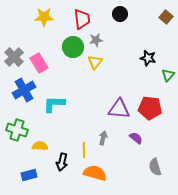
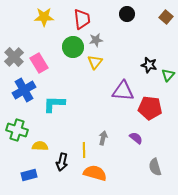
black circle: moved 7 px right
black star: moved 1 px right, 7 px down
purple triangle: moved 4 px right, 18 px up
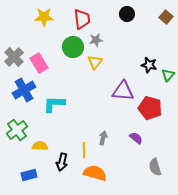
red pentagon: rotated 10 degrees clockwise
green cross: rotated 35 degrees clockwise
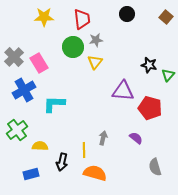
blue rectangle: moved 2 px right, 1 px up
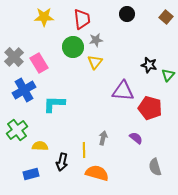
orange semicircle: moved 2 px right
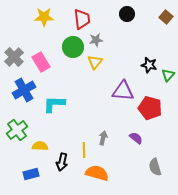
pink rectangle: moved 2 px right, 1 px up
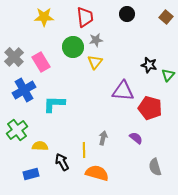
red trapezoid: moved 3 px right, 2 px up
black arrow: rotated 138 degrees clockwise
